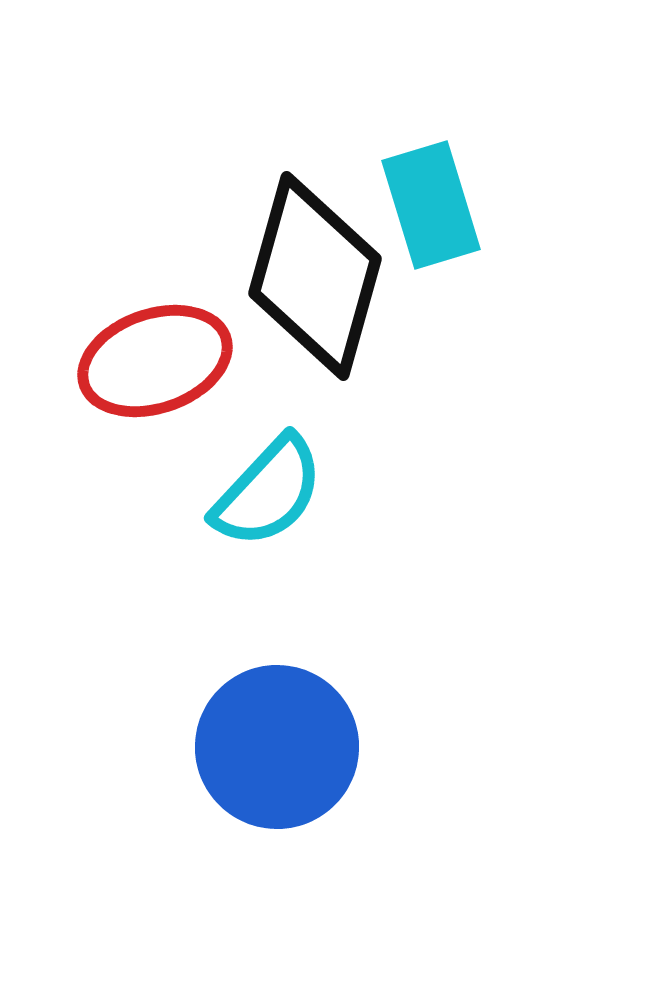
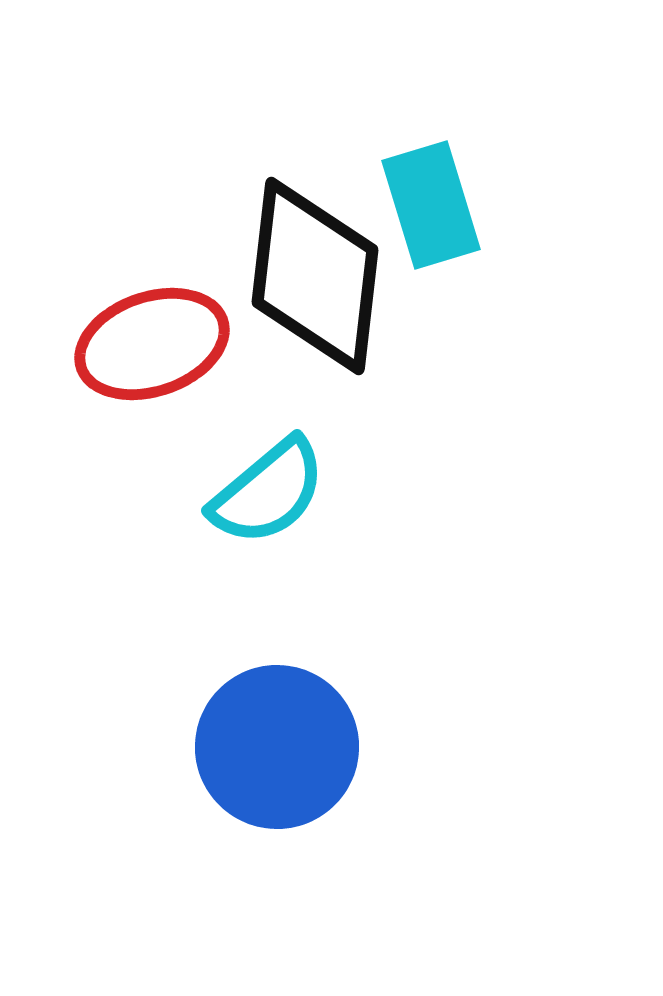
black diamond: rotated 9 degrees counterclockwise
red ellipse: moved 3 px left, 17 px up
cyan semicircle: rotated 7 degrees clockwise
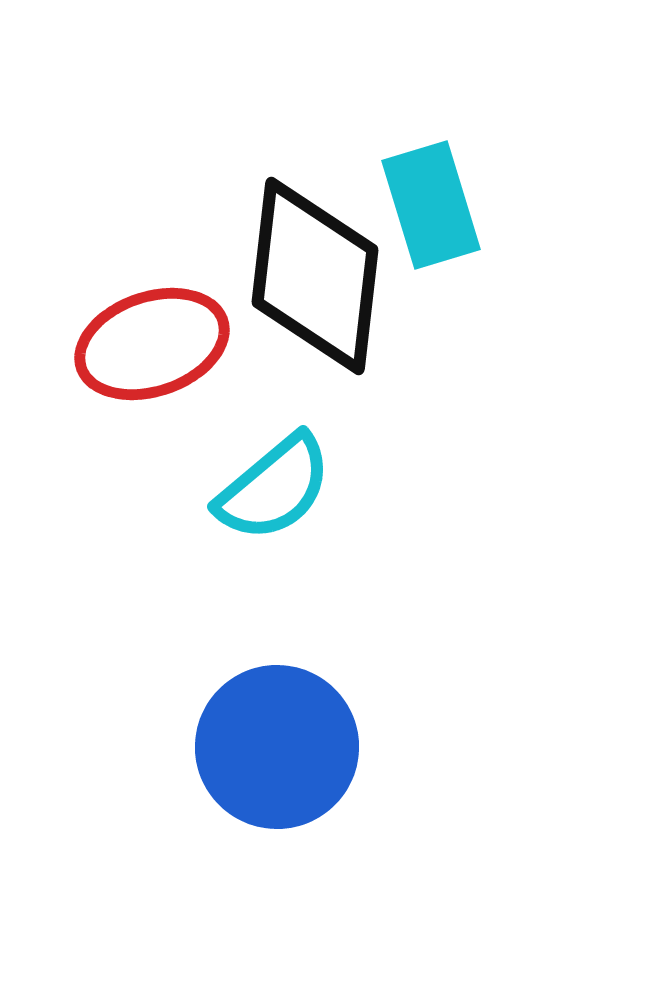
cyan semicircle: moved 6 px right, 4 px up
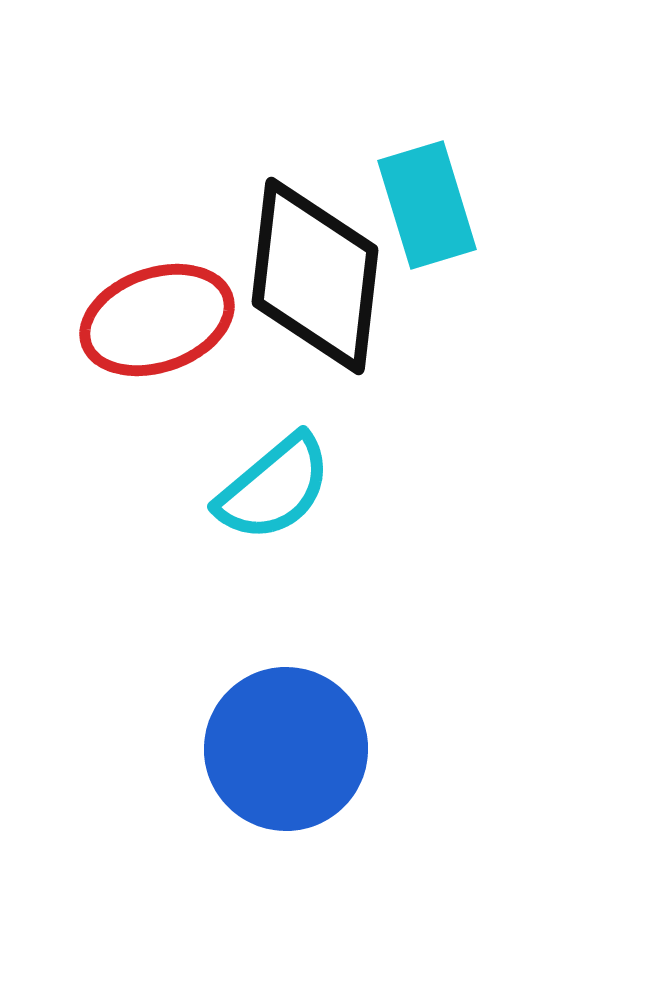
cyan rectangle: moved 4 px left
red ellipse: moved 5 px right, 24 px up
blue circle: moved 9 px right, 2 px down
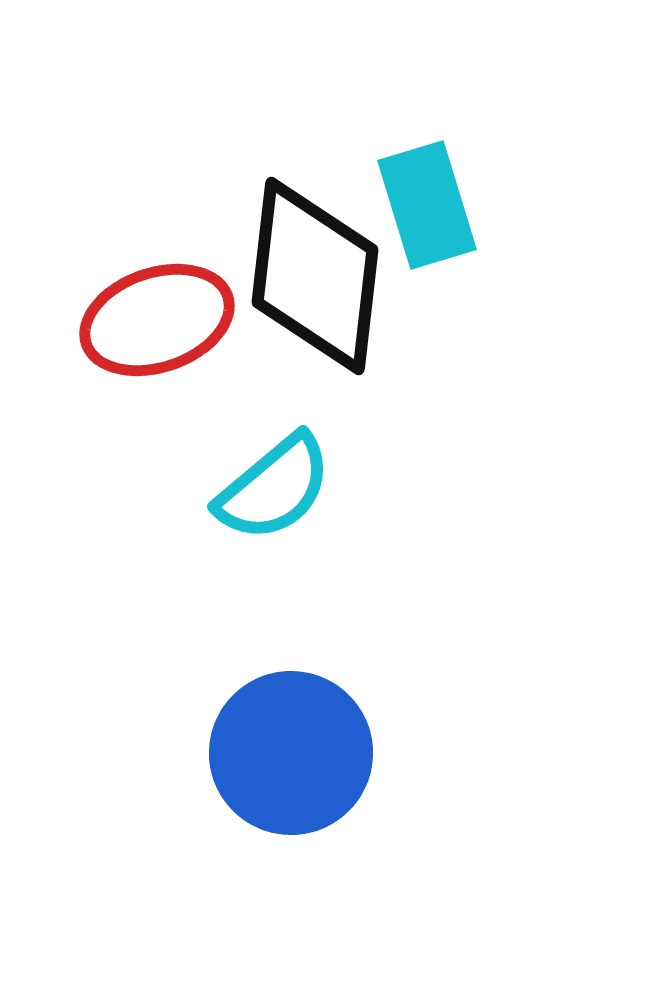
blue circle: moved 5 px right, 4 px down
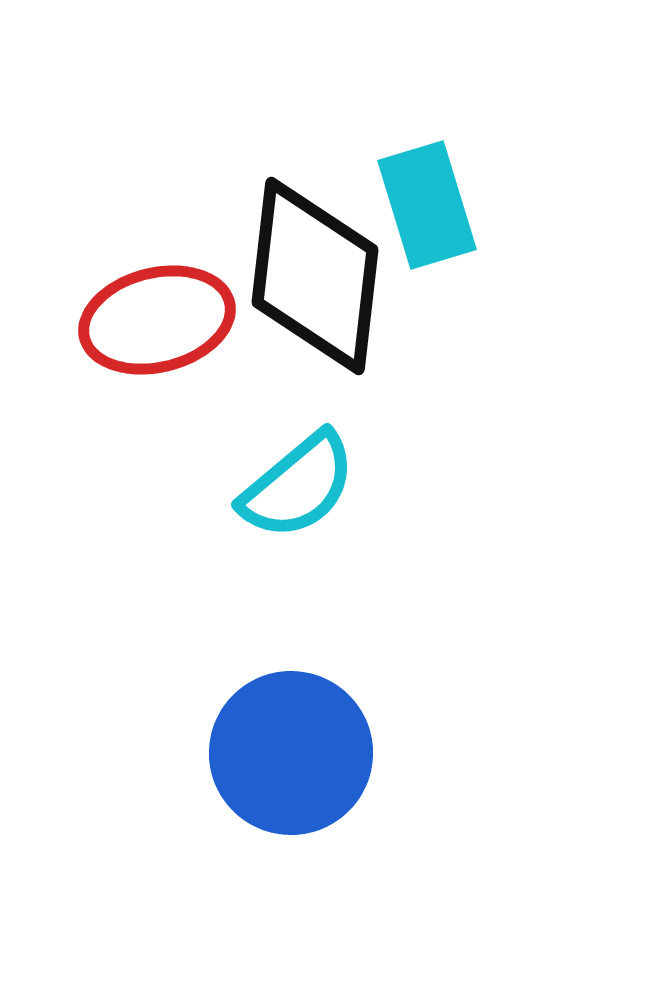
red ellipse: rotated 5 degrees clockwise
cyan semicircle: moved 24 px right, 2 px up
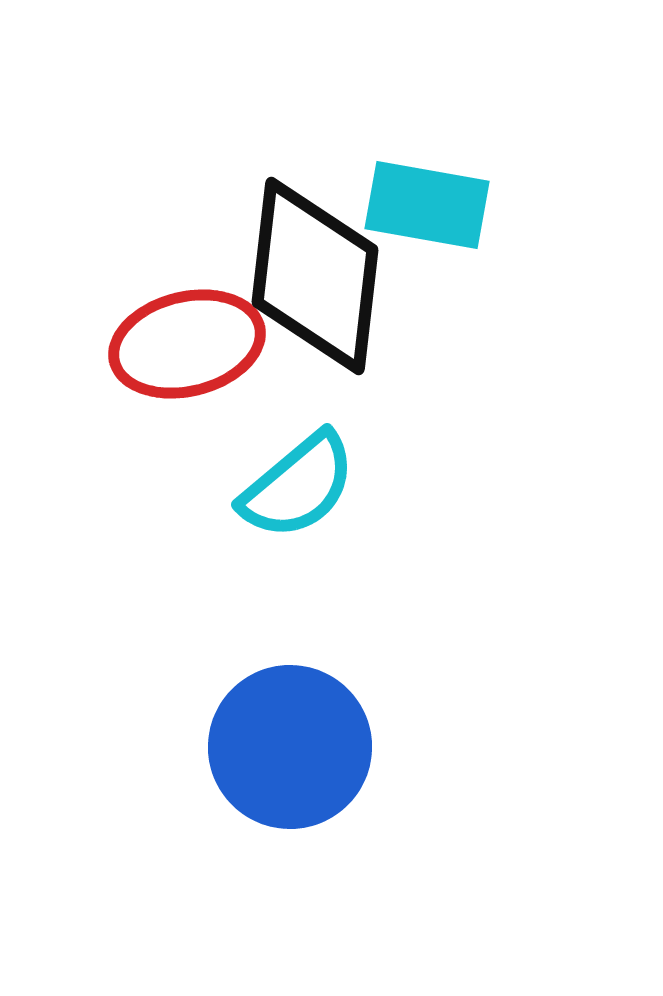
cyan rectangle: rotated 63 degrees counterclockwise
red ellipse: moved 30 px right, 24 px down
blue circle: moved 1 px left, 6 px up
